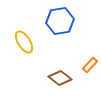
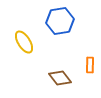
orange rectangle: rotated 42 degrees counterclockwise
brown diamond: rotated 15 degrees clockwise
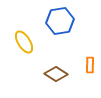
brown diamond: moved 4 px left, 4 px up; rotated 20 degrees counterclockwise
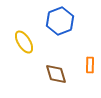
blue hexagon: rotated 12 degrees counterclockwise
brown diamond: rotated 40 degrees clockwise
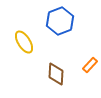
orange rectangle: rotated 42 degrees clockwise
brown diamond: rotated 20 degrees clockwise
